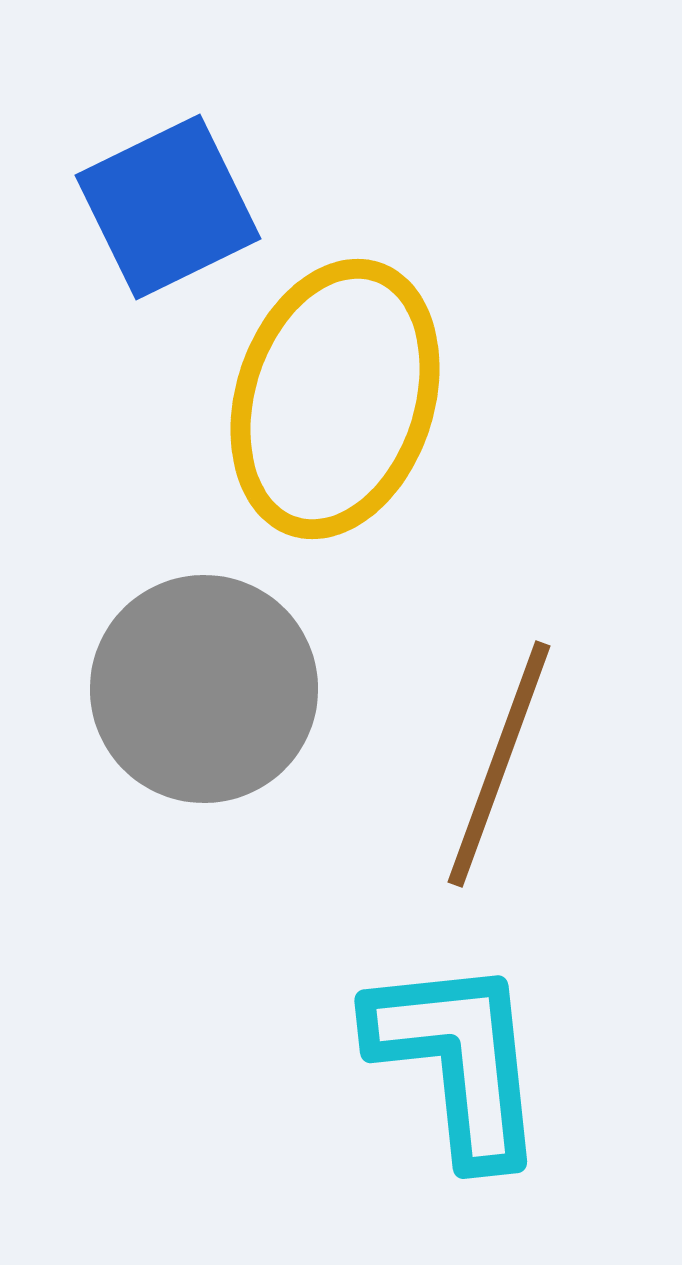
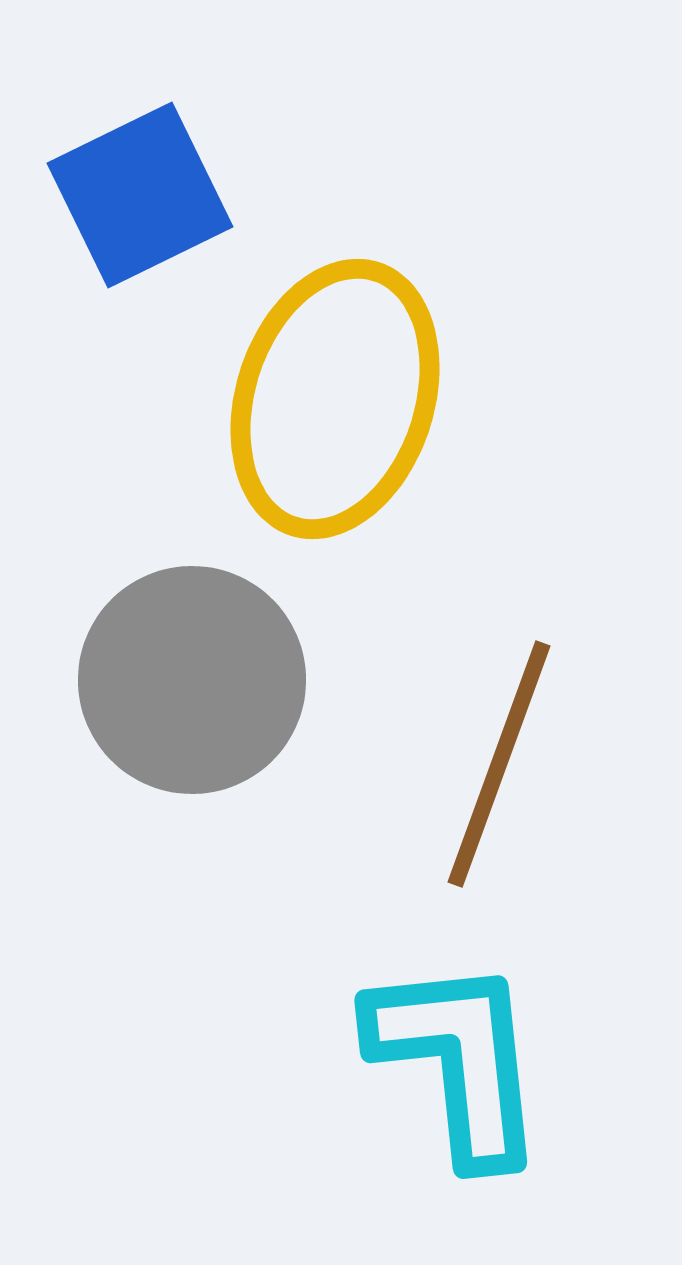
blue square: moved 28 px left, 12 px up
gray circle: moved 12 px left, 9 px up
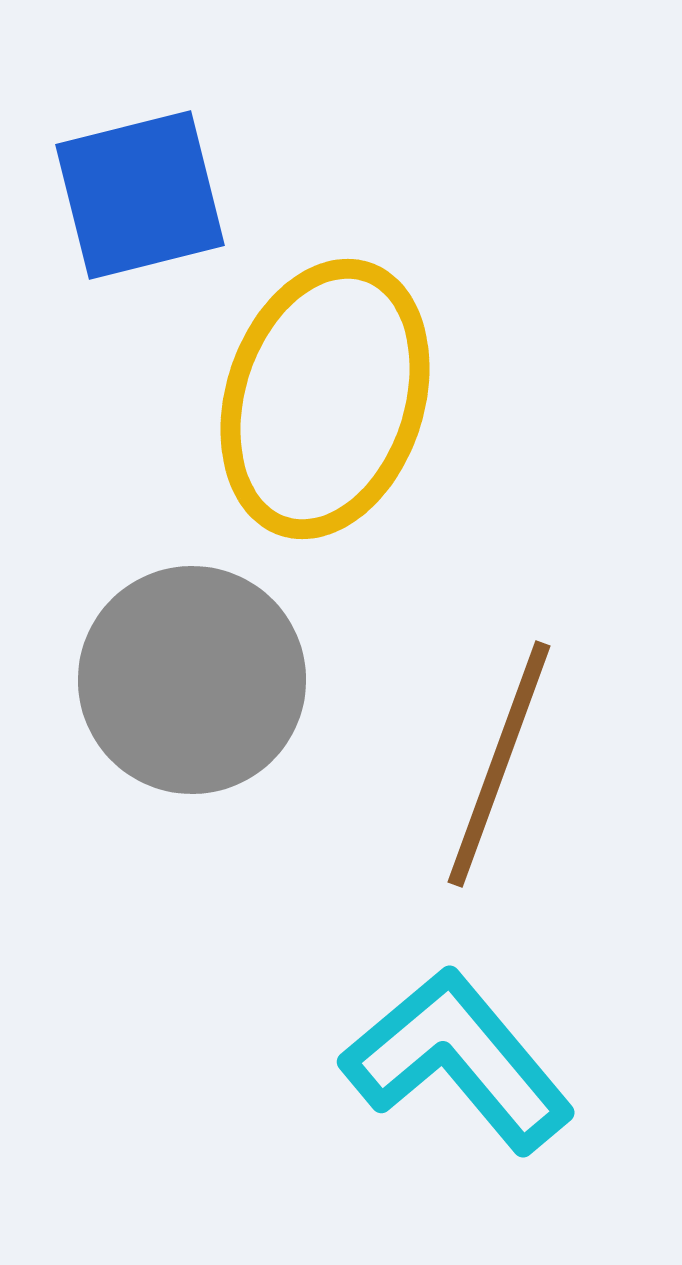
blue square: rotated 12 degrees clockwise
yellow ellipse: moved 10 px left
cyan L-shape: rotated 34 degrees counterclockwise
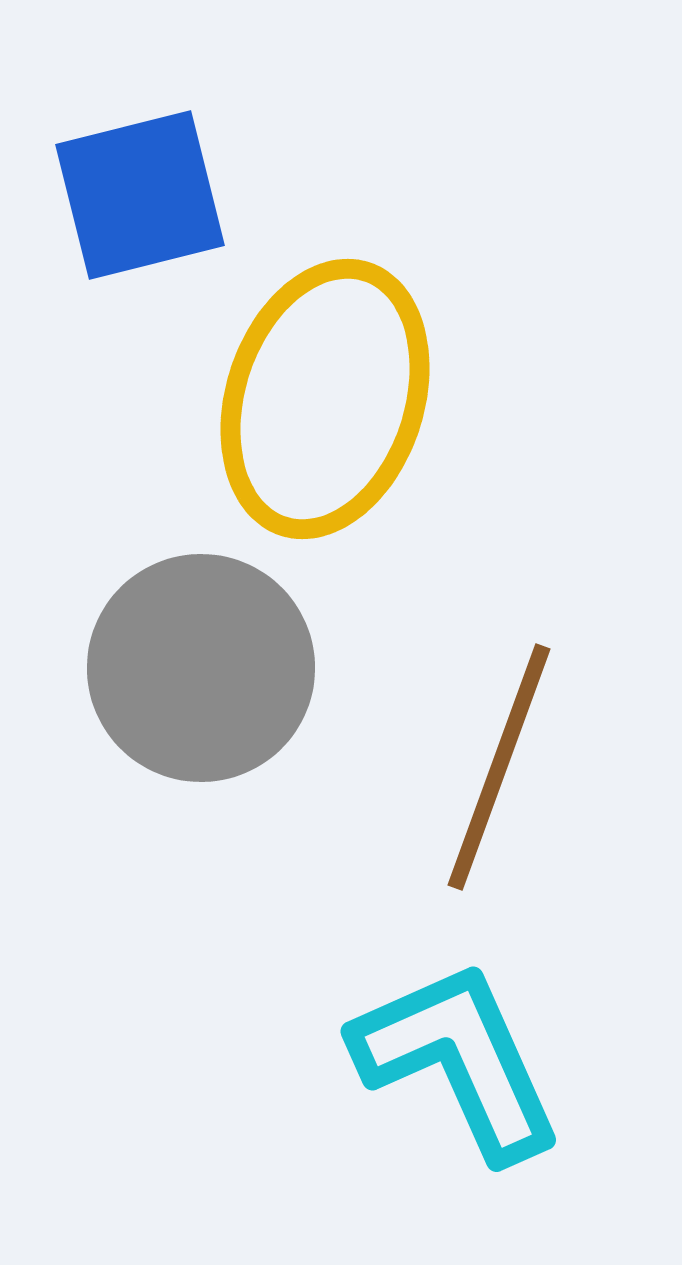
gray circle: moved 9 px right, 12 px up
brown line: moved 3 px down
cyan L-shape: rotated 16 degrees clockwise
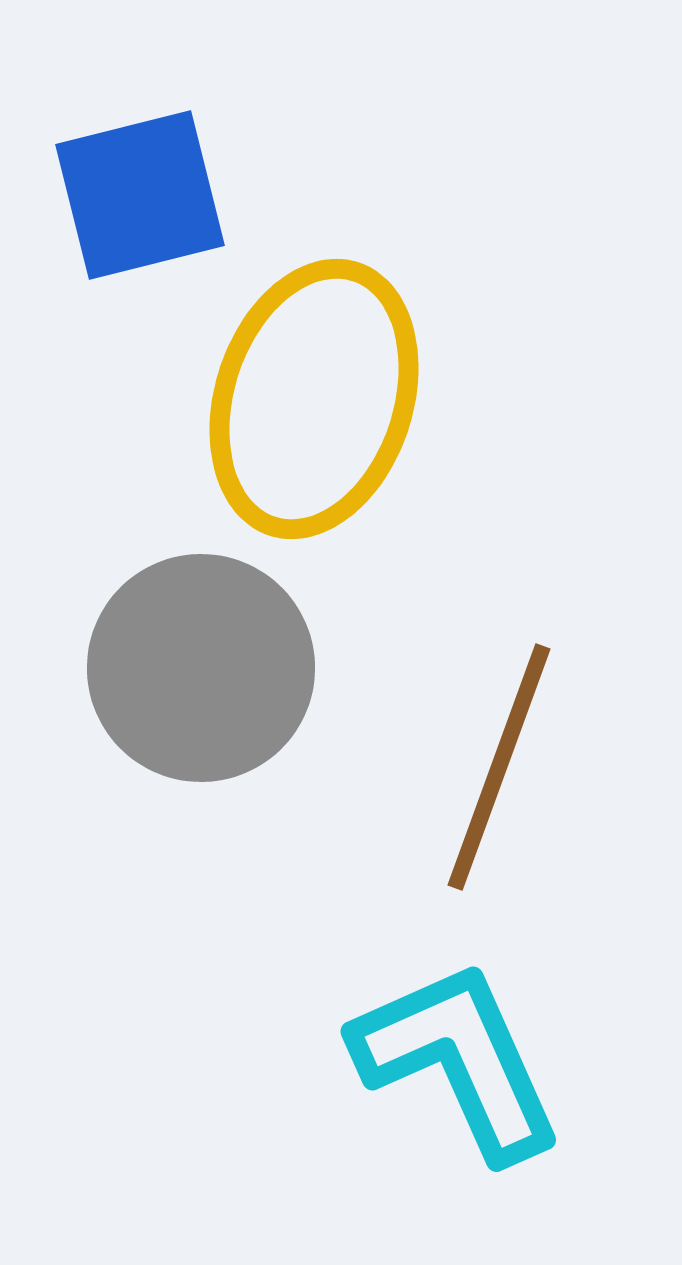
yellow ellipse: moved 11 px left
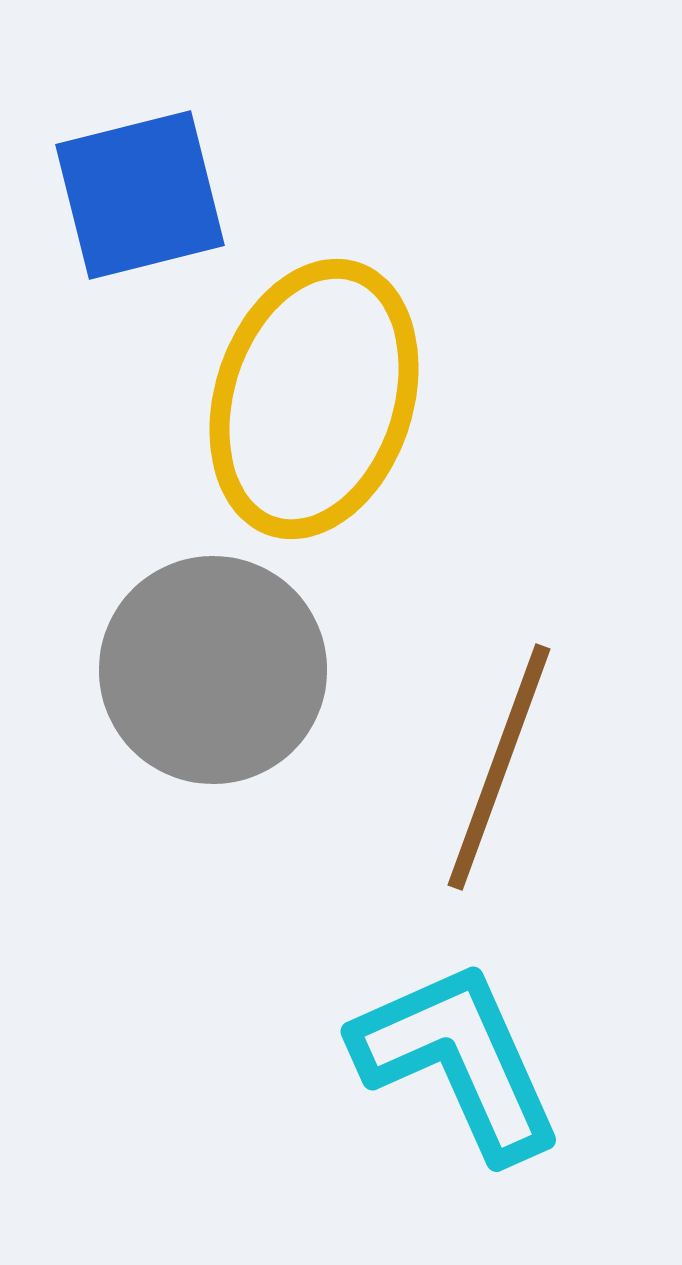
gray circle: moved 12 px right, 2 px down
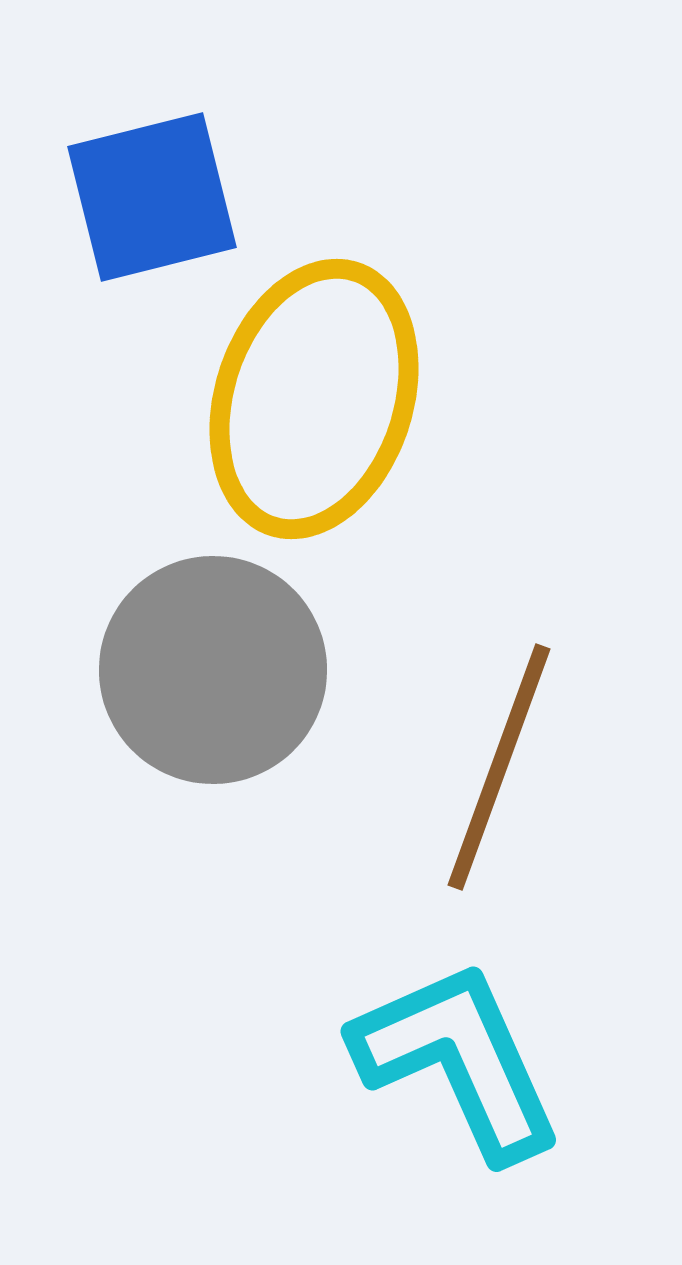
blue square: moved 12 px right, 2 px down
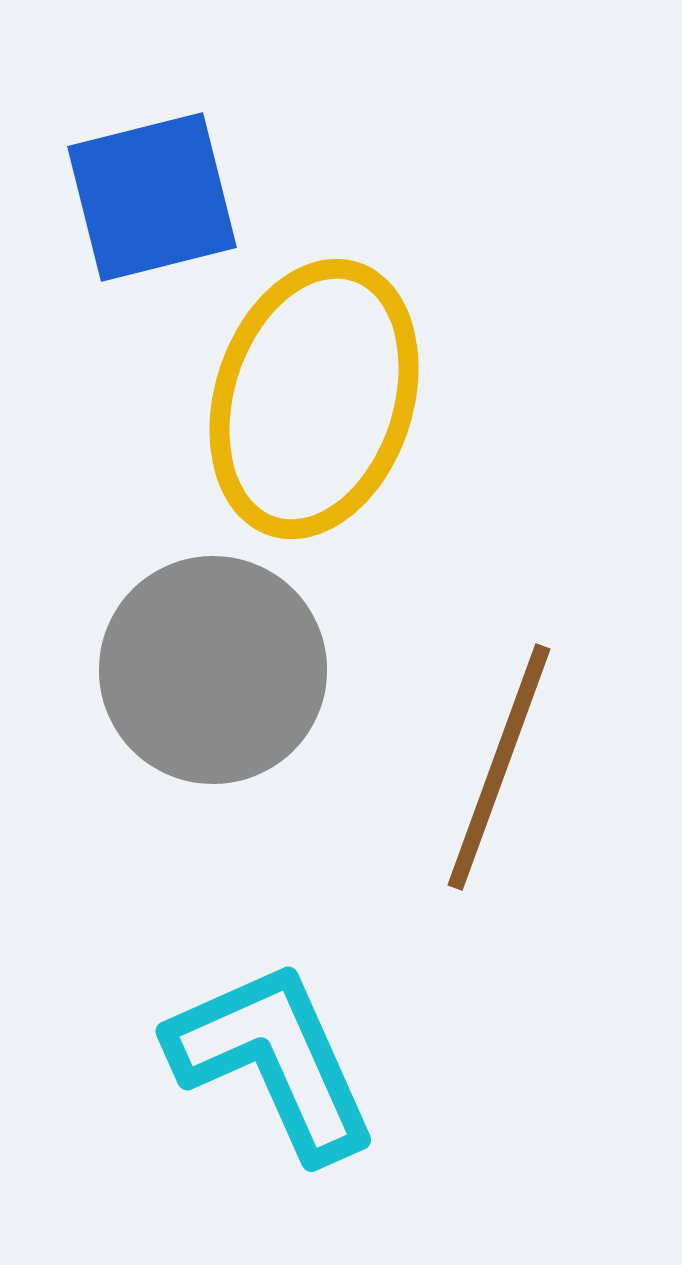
cyan L-shape: moved 185 px left
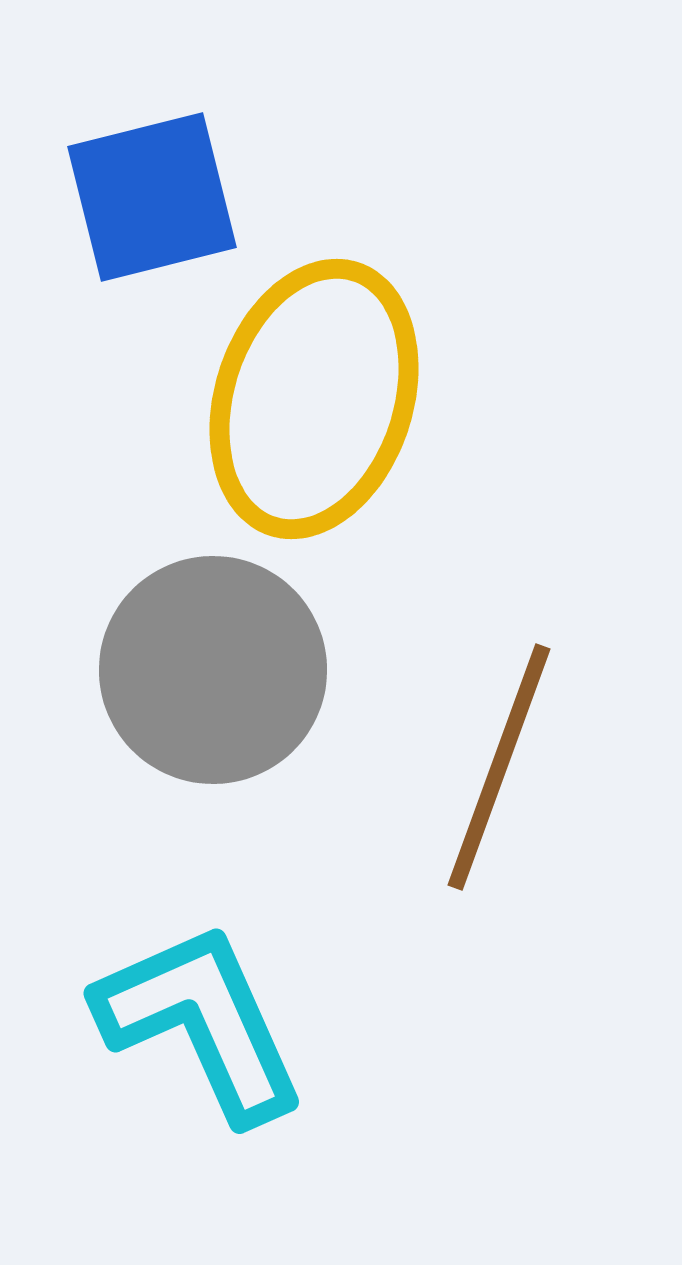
cyan L-shape: moved 72 px left, 38 px up
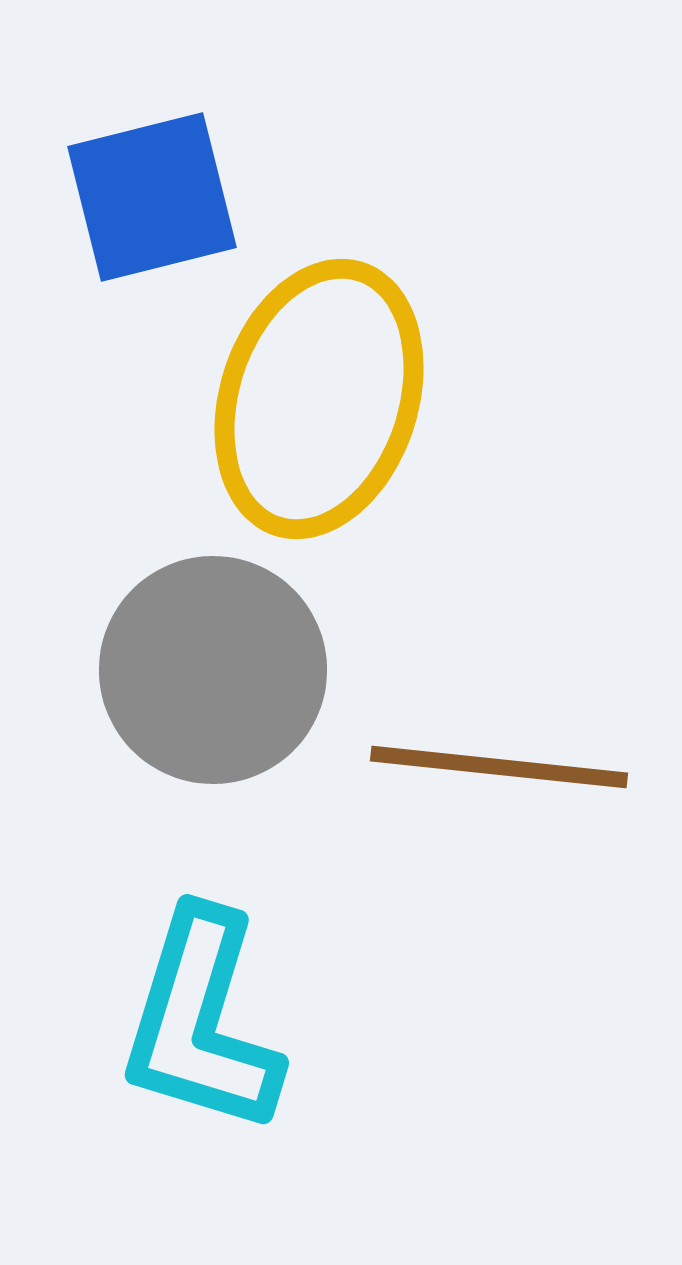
yellow ellipse: moved 5 px right
brown line: rotated 76 degrees clockwise
cyan L-shape: rotated 139 degrees counterclockwise
